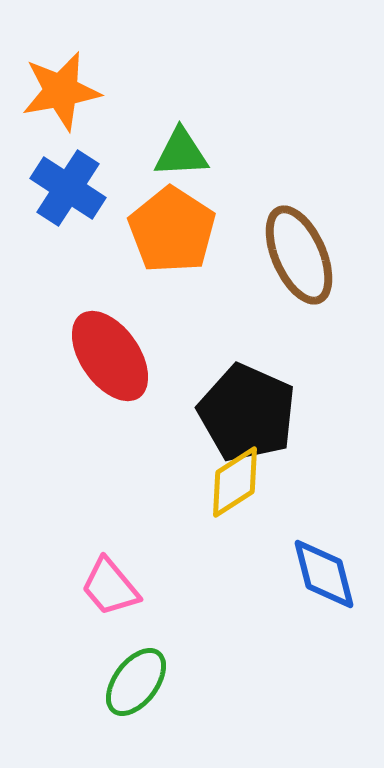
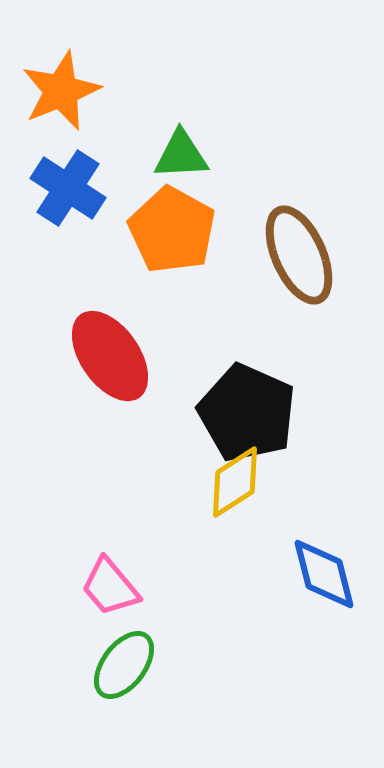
orange star: rotated 12 degrees counterclockwise
green triangle: moved 2 px down
orange pentagon: rotated 4 degrees counterclockwise
green ellipse: moved 12 px left, 17 px up
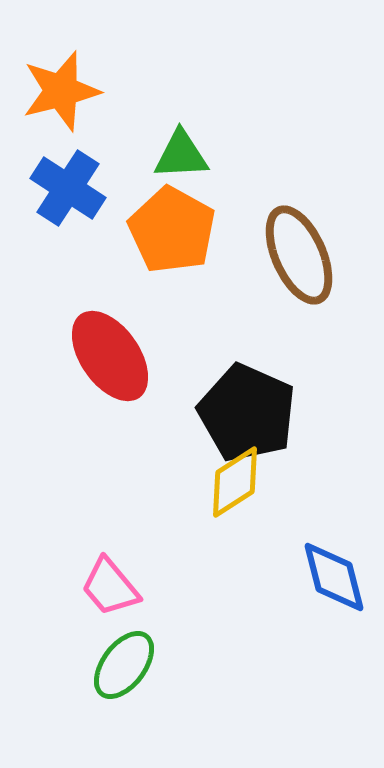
orange star: rotated 8 degrees clockwise
blue diamond: moved 10 px right, 3 px down
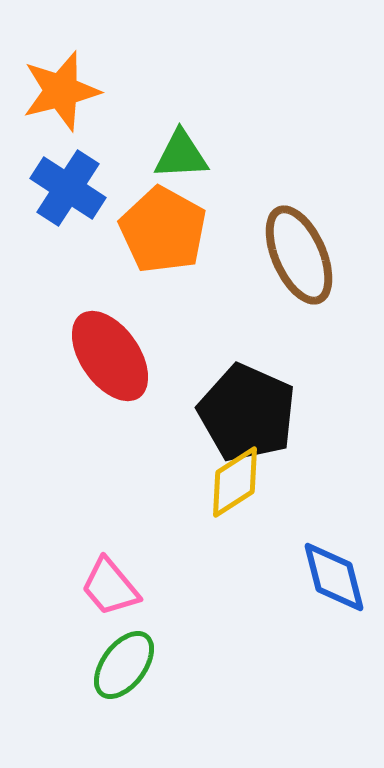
orange pentagon: moved 9 px left
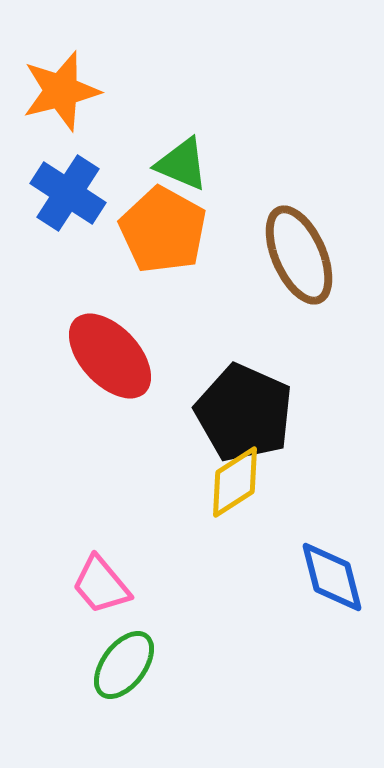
green triangle: moved 1 px right, 9 px down; rotated 26 degrees clockwise
blue cross: moved 5 px down
red ellipse: rotated 8 degrees counterclockwise
black pentagon: moved 3 px left
blue diamond: moved 2 px left
pink trapezoid: moved 9 px left, 2 px up
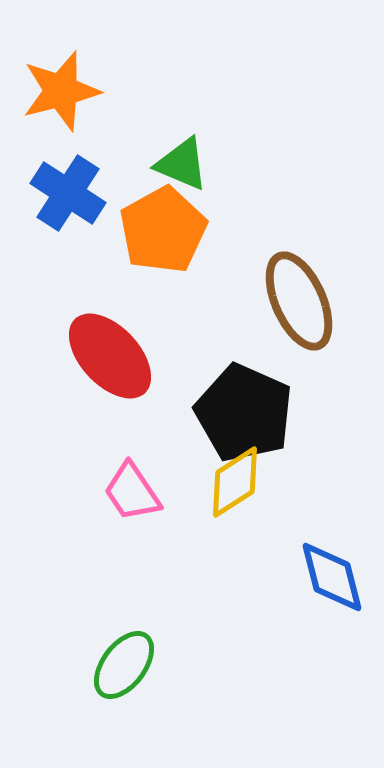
orange pentagon: rotated 14 degrees clockwise
brown ellipse: moved 46 px down
pink trapezoid: moved 31 px right, 93 px up; rotated 6 degrees clockwise
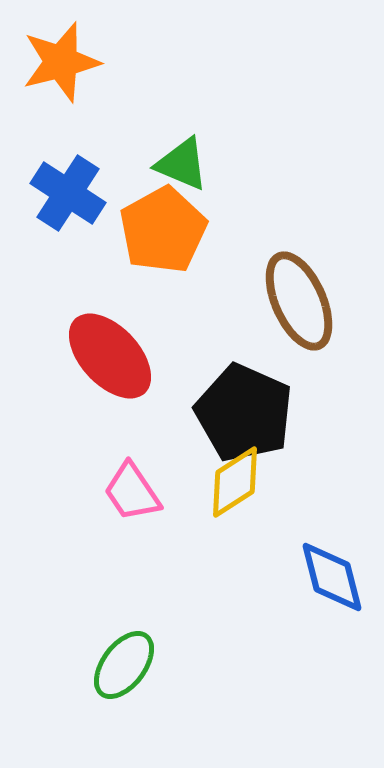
orange star: moved 29 px up
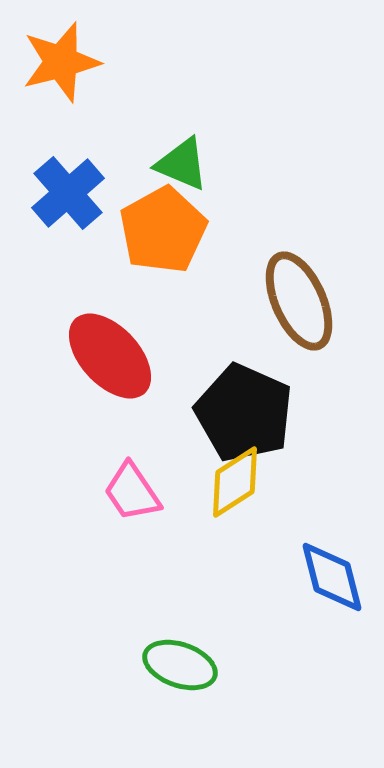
blue cross: rotated 16 degrees clockwise
green ellipse: moved 56 px right; rotated 72 degrees clockwise
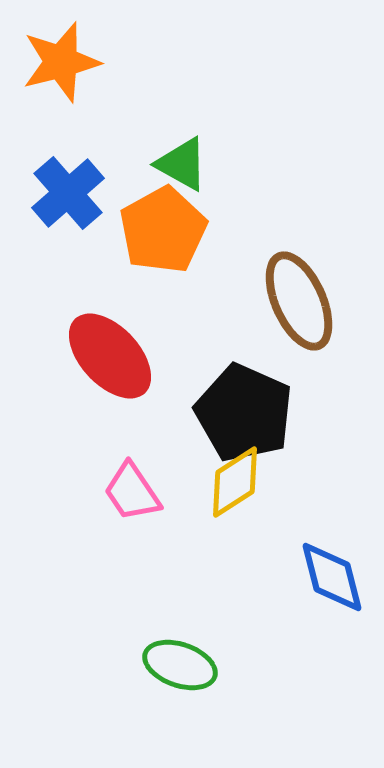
green triangle: rotated 6 degrees clockwise
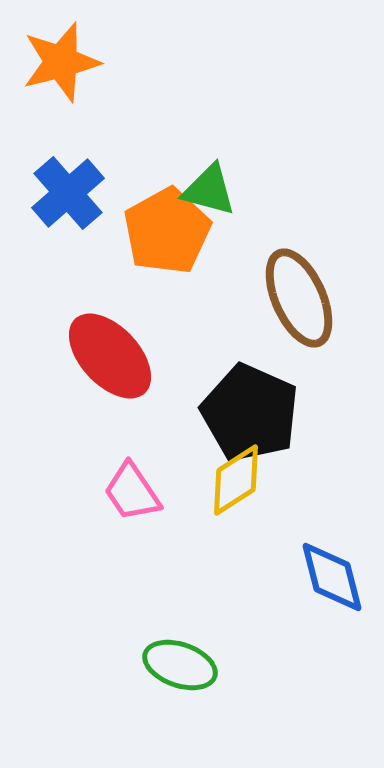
green triangle: moved 27 px right, 26 px down; rotated 14 degrees counterclockwise
orange pentagon: moved 4 px right, 1 px down
brown ellipse: moved 3 px up
black pentagon: moved 6 px right
yellow diamond: moved 1 px right, 2 px up
